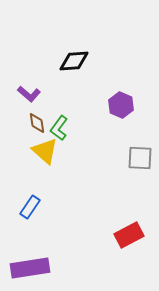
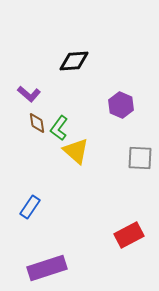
yellow triangle: moved 31 px right
purple rectangle: moved 17 px right; rotated 9 degrees counterclockwise
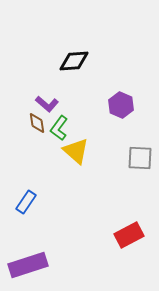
purple L-shape: moved 18 px right, 10 px down
blue rectangle: moved 4 px left, 5 px up
purple rectangle: moved 19 px left, 3 px up
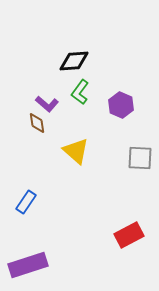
green L-shape: moved 21 px right, 36 px up
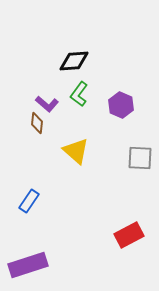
green L-shape: moved 1 px left, 2 px down
brown diamond: rotated 15 degrees clockwise
blue rectangle: moved 3 px right, 1 px up
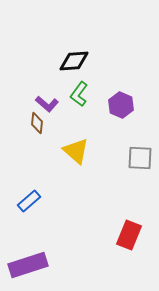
blue rectangle: rotated 15 degrees clockwise
red rectangle: rotated 40 degrees counterclockwise
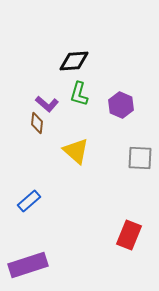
green L-shape: rotated 20 degrees counterclockwise
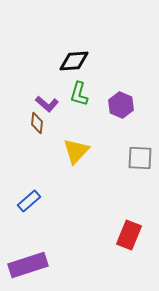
yellow triangle: rotated 32 degrees clockwise
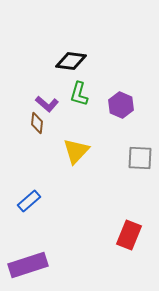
black diamond: moved 3 px left; rotated 12 degrees clockwise
